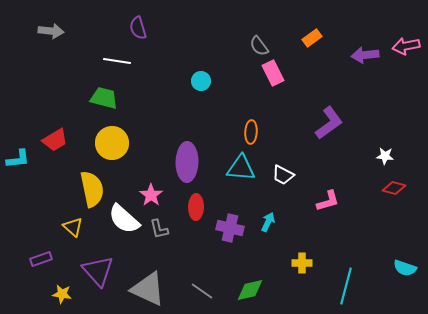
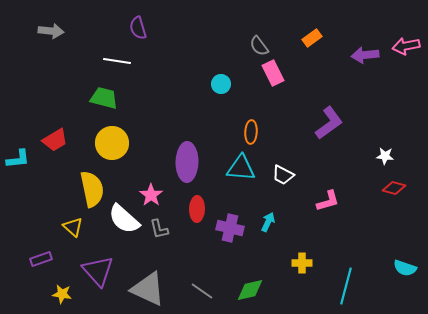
cyan circle: moved 20 px right, 3 px down
red ellipse: moved 1 px right, 2 px down
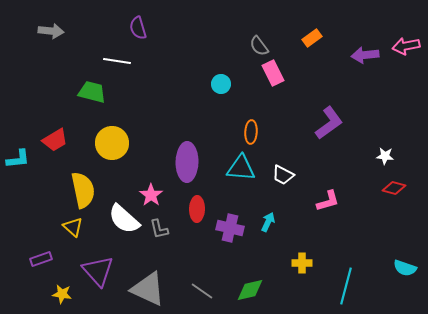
green trapezoid: moved 12 px left, 6 px up
yellow semicircle: moved 9 px left, 1 px down
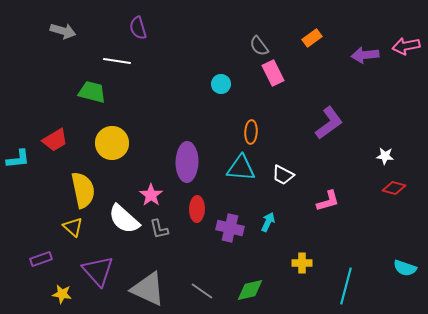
gray arrow: moved 12 px right; rotated 10 degrees clockwise
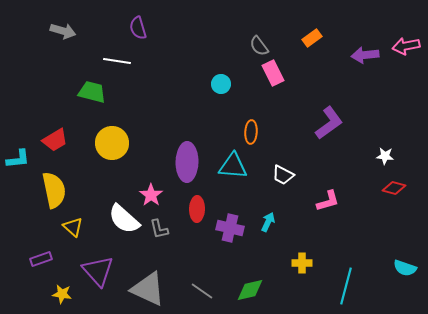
cyan triangle: moved 8 px left, 2 px up
yellow semicircle: moved 29 px left
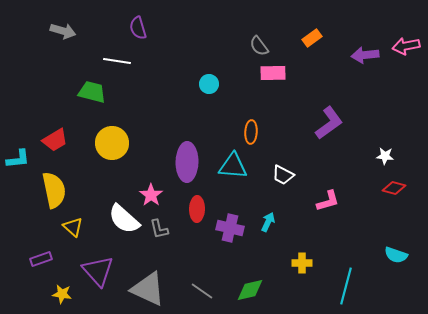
pink rectangle: rotated 65 degrees counterclockwise
cyan circle: moved 12 px left
cyan semicircle: moved 9 px left, 13 px up
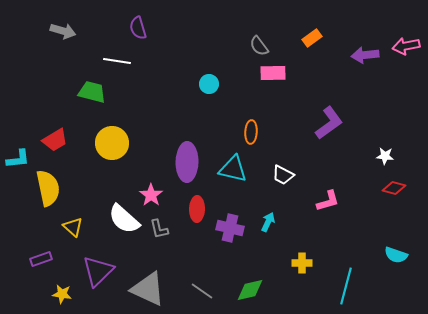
cyan triangle: moved 3 px down; rotated 8 degrees clockwise
yellow semicircle: moved 6 px left, 2 px up
purple triangle: rotated 28 degrees clockwise
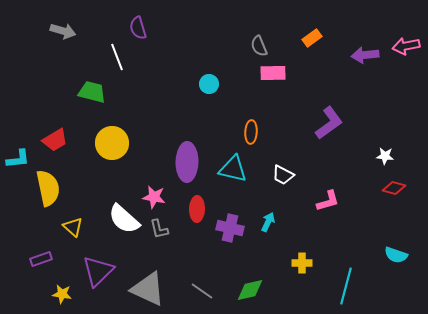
gray semicircle: rotated 15 degrees clockwise
white line: moved 4 px up; rotated 60 degrees clockwise
pink star: moved 3 px right, 2 px down; rotated 25 degrees counterclockwise
